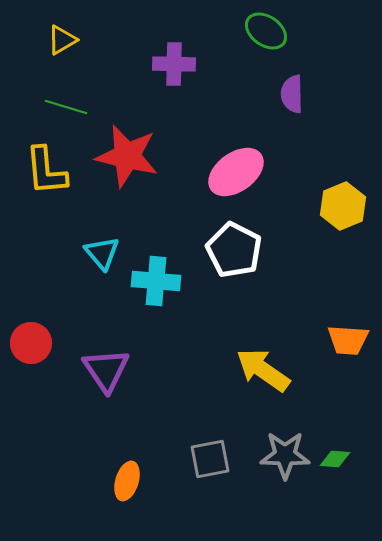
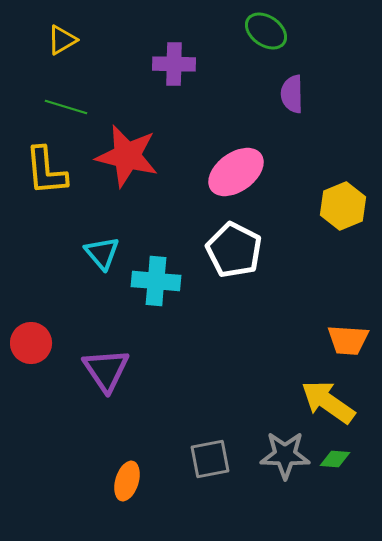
yellow arrow: moved 65 px right, 32 px down
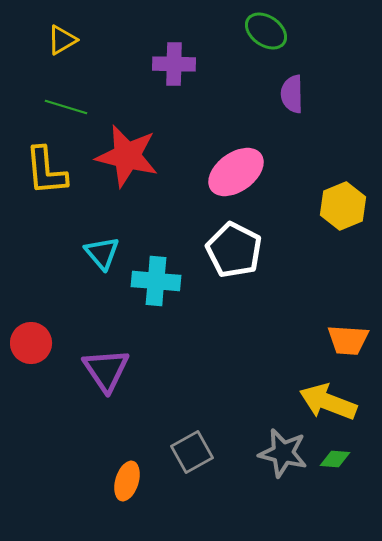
yellow arrow: rotated 14 degrees counterclockwise
gray star: moved 2 px left, 2 px up; rotated 12 degrees clockwise
gray square: moved 18 px left, 7 px up; rotated 18 degrees counterclockwise
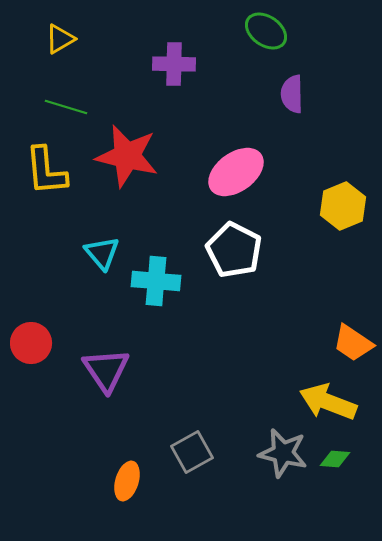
yellow triangle: moved 2 px left, 1 px up
orange trapezoid: moved 5 px right, 3 px down; rotated 30 degrees clockwise
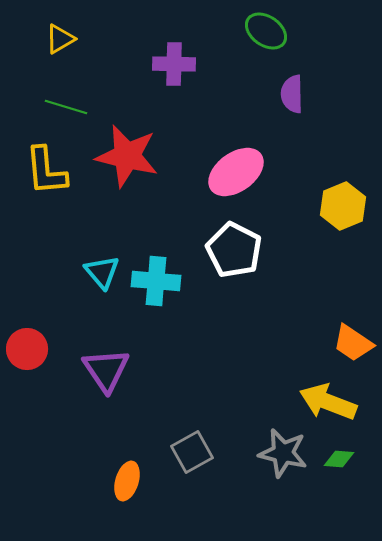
cyan triangle: moved 19 px down
red circle: moved 4 px left, 6 px down
green diamond: moved 4 px right
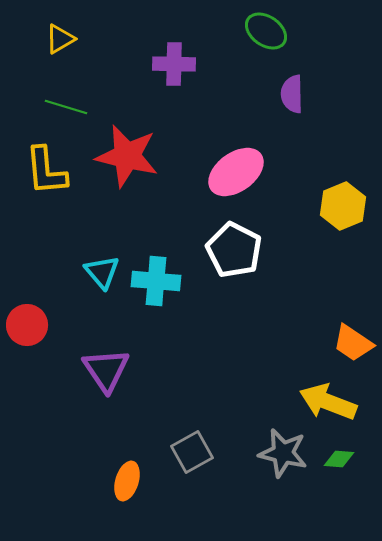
red circle: moved 24 px up
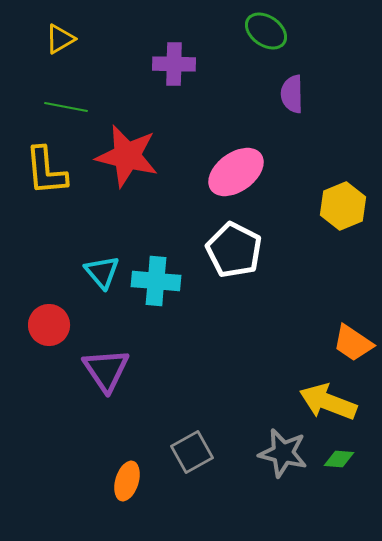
green line: rotated 6 degrees counterclockwise
red circle: moved 22 px right
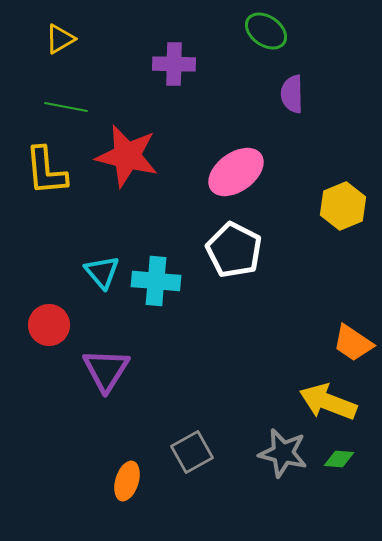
purple triangle: rotated 6 degrees clockwise
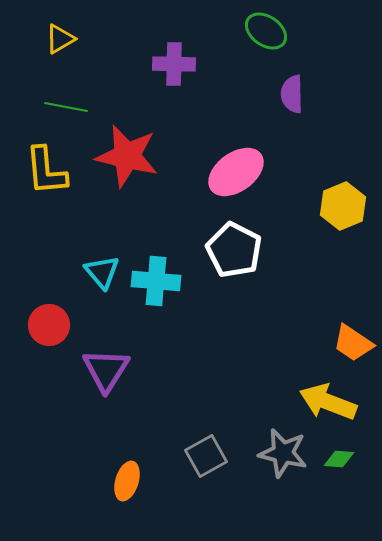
gray square: moved 14 px right, 4 px down
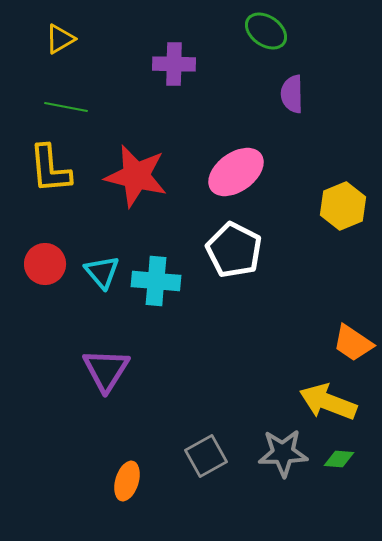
red star: moved 9 px right, 20 px down
yellow L-shape: moved 4 px right, 2 px up
red circle: moved 4 px left, 61 px up
gray star: rotated 15 degrees counterclockwise
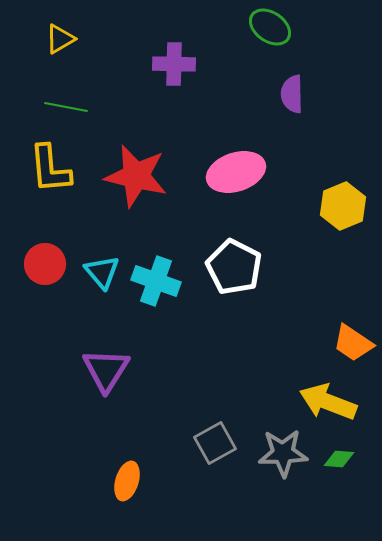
green ellipse: moved 4 px right, 4 px up
pink ellipse: rotated 18 degrees clockwise
white pentagon: moved 17 px down
cyan cross: rotated 15 degrees clockwise
gray square: moved 9 px right, 13 px up
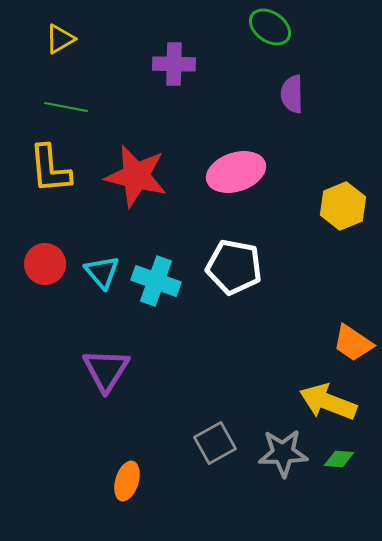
white pentagon: rotated 16 degrees counterclockwise
